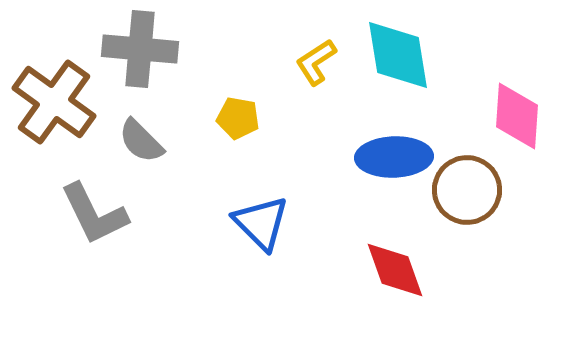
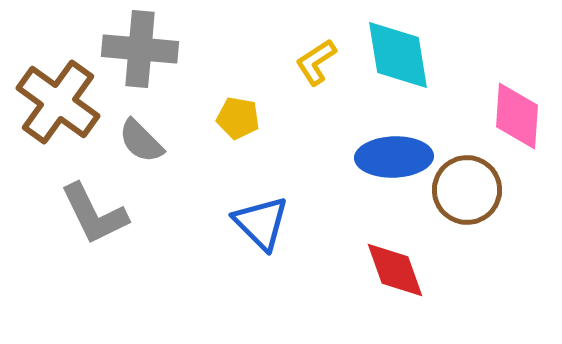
brown cross: moved 4 px right
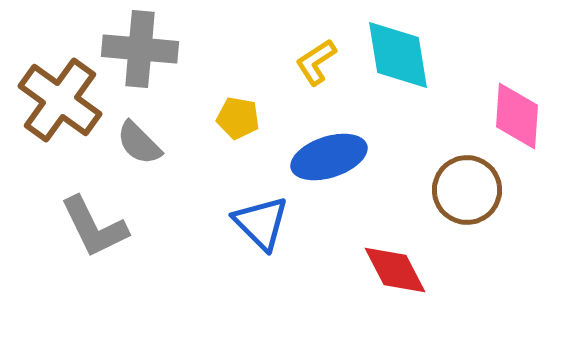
brown cross: moved 2 px right, 2 px up
gray semicircle: moved 2 px left, 2 px down
blue ellipse: moved 65 px left; rotated 16 degrees counterclockwise
gray L-shape: moved 13 px down
red diamond: rotated 8 degrees counterclockwise
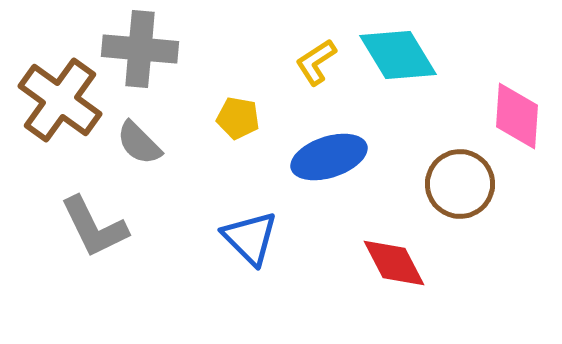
cyan diamond: rotated 22 degrees counterclockwise
brown circle: moved 7 px left, 6 px up
blue triangle: moved 11 px left, 15 px down
red diamond: moved 1 px left, 7 px up
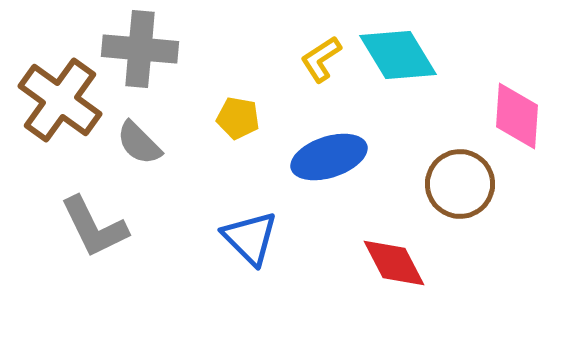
yellow L-shape: moved 5 px right, 3 px up
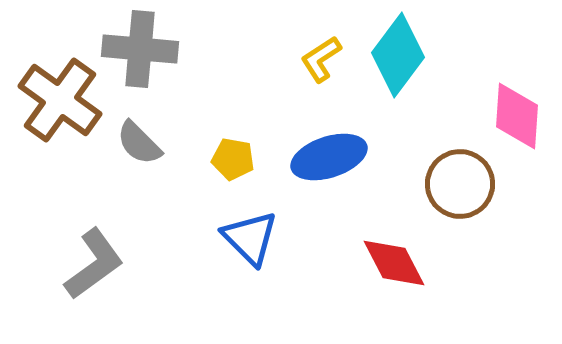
cyan diamond: rotated 68 degrees clockwise
yellow pentagon: moved 5 px left, 41 px down
gray L-shape: moved 37 px down; rotated 100 degrees counterclockwise
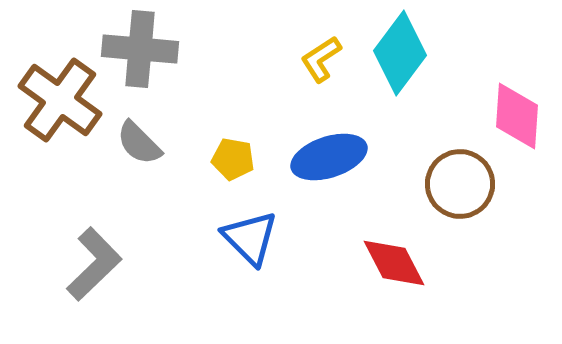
cyan diamond: moved 2 px right, 2 px up
gray L-shape: rotated 8 degrees counterclockwise
